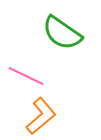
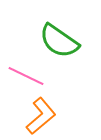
green semicircle: moved 3 px left, 8 px down
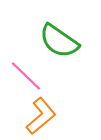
pink line: rotated 18 degrees clockwise
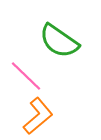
orange L-shape: moved 3 px left
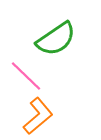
green semicircle: moved 3 px left, 2 px up; rotated 69 degrees counterclockwise
